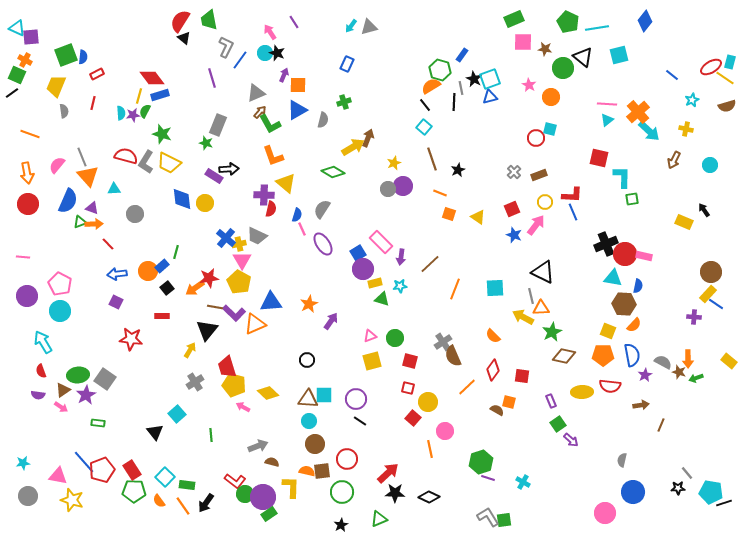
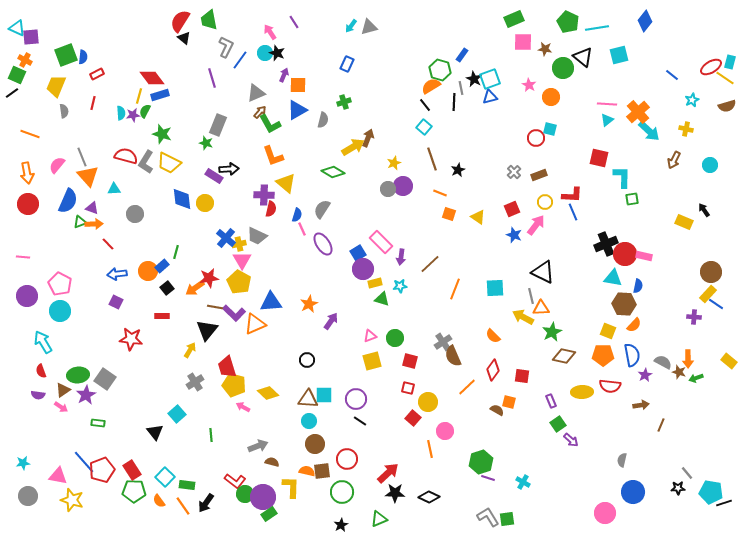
green square at (504, 520): moved 3 px right, 1 px up
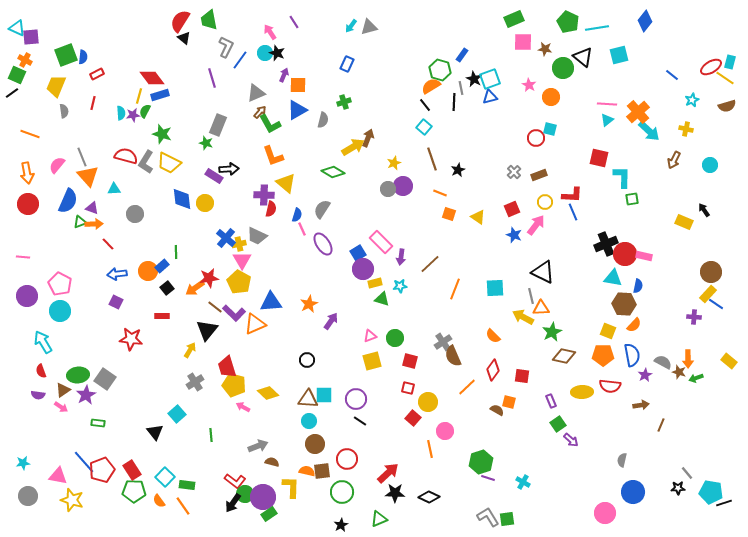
green line at (176, 252): rotated 16 degrees counterclockwise
brown line at (215, 307): rotated 28 degrees clockwise
black arrow at (206, 503): moved 27 px right
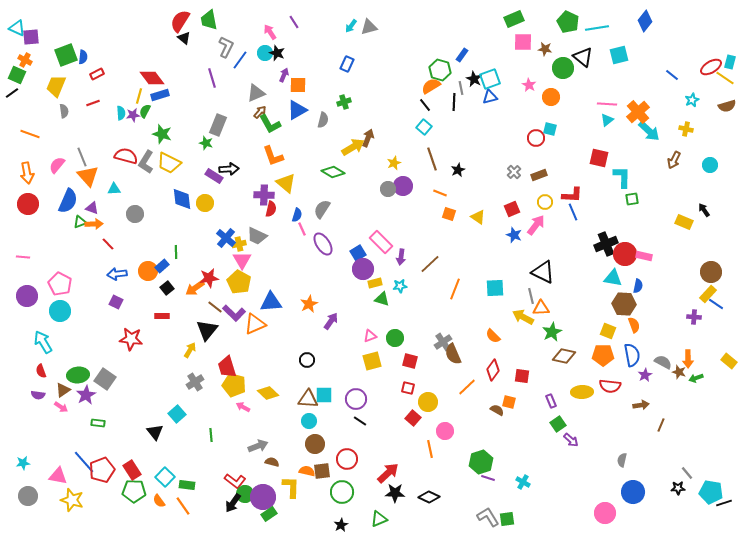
red line at (93, 103): rotated 56 degrees clockwise
orange semicircle at (634, 325): rotated 63 degrees counterclockwise
brown semicircle at (453, 356): moved 2 px up
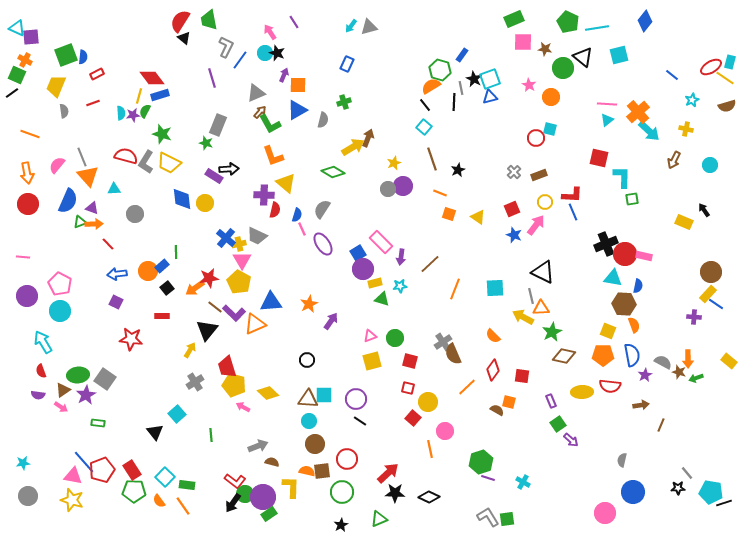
red semicircle at (271, 209): moved 4 px right, 1 px down
pink triangle at (58, 476): moved 15 px right
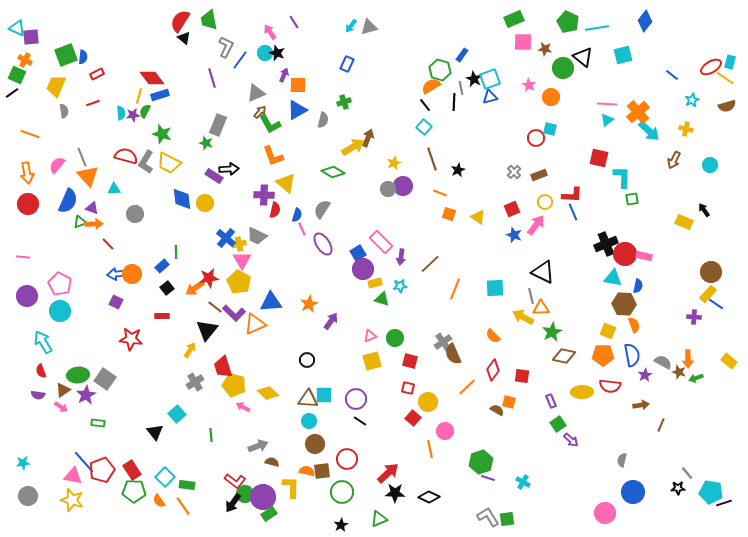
cyan square at (619, 55): moved 4 px right
orange circle at (148, 271): moved 16 px left, 3 px down
red trapezoid at (227, 367): moved 4 px left
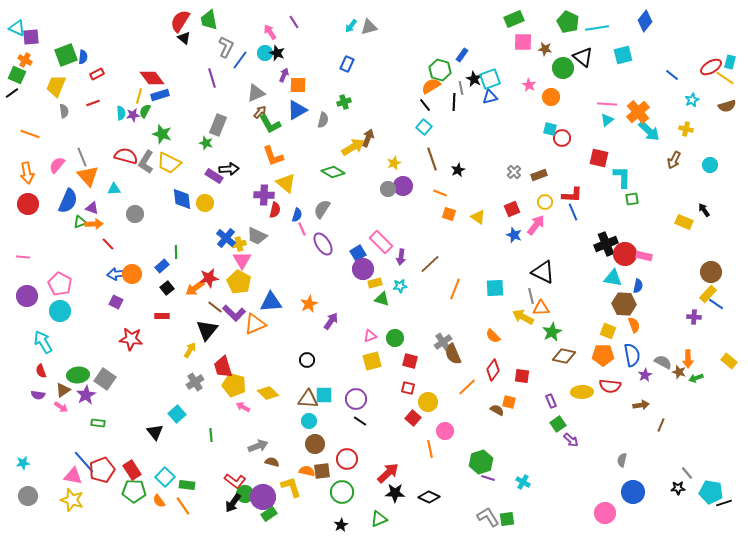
red circle at (536, 138): moved 26 px right
yellow L-shape at (291, 487): rotated 20 degrees counterclockwise
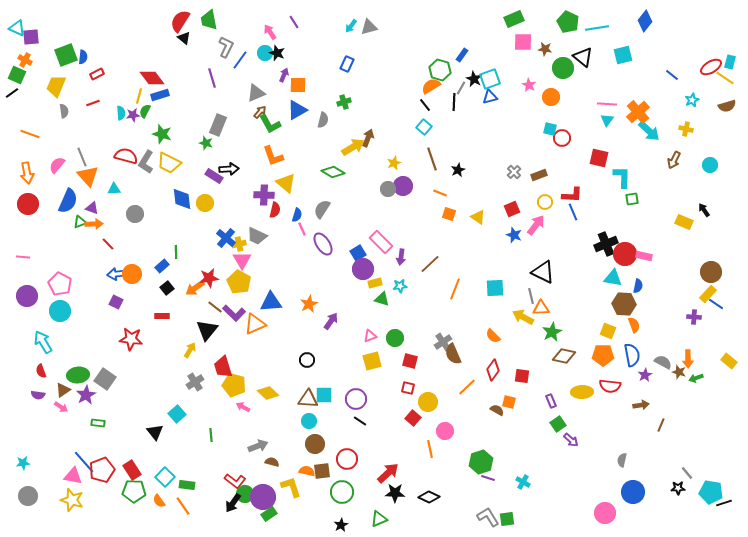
gray line at (461, 88): rotated 40 degrees clockwise
cyan triangle at (607, 120): rotated 16 degrees counterclockwise
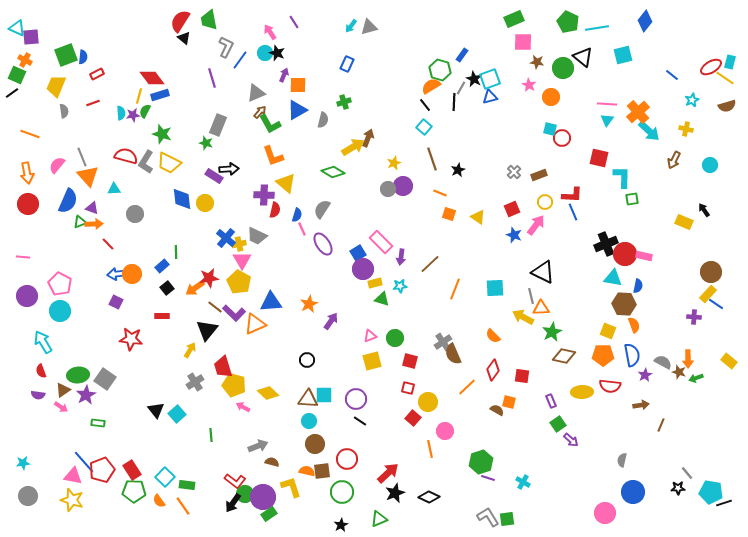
brown star at (545, 49): moved 8 px left, 13 px down
black triangle at (155, 432): moved 1 px right, 22 px up
black star at (395, 493): rotated 24 degrees counterclockwise
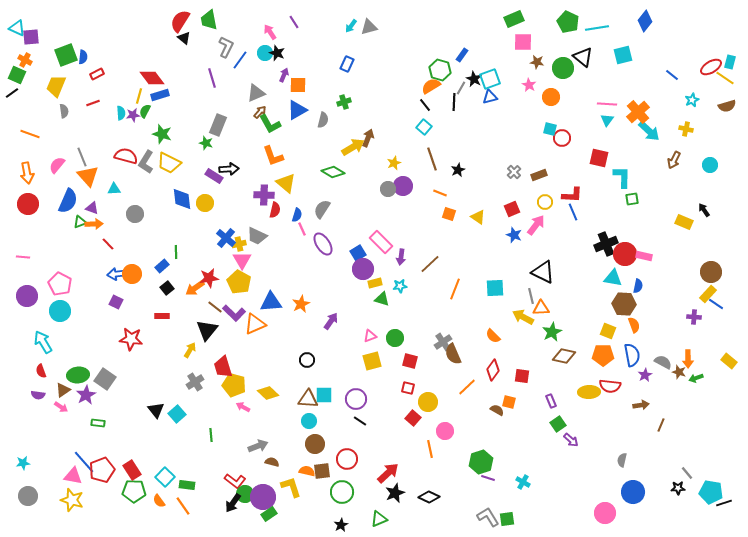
orange star at (309, 304): moved 8 px left
yellow ellipse at (582, 392): moved 7 px right
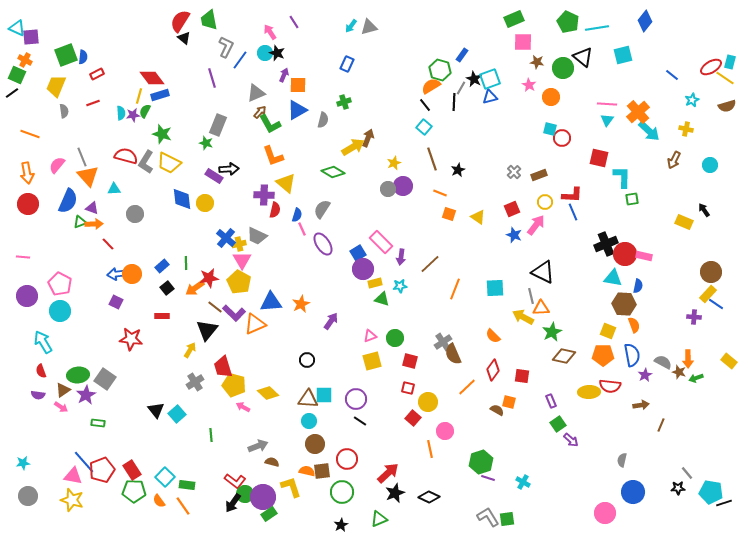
green line at (176, 252): moved 10 px right, 11 px down
